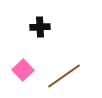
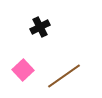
black cross: rotated 24 degrees counterclockwise
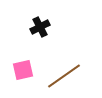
pink square: rotated 30 degrees clockwise
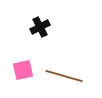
brown line: rotated 51 degrees clockwise
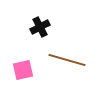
brown line: moved 3 px right, 16 px up
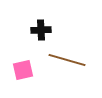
black cross: moved 1 px right, 3 px down; rotated 24 degrees clockwise
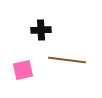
brown line: rotated 9 degrees counterclockwise
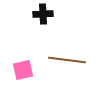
black cross: moved 2 px right, 16 px up
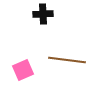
pink square: rotated 10 degrees counterclockwise
